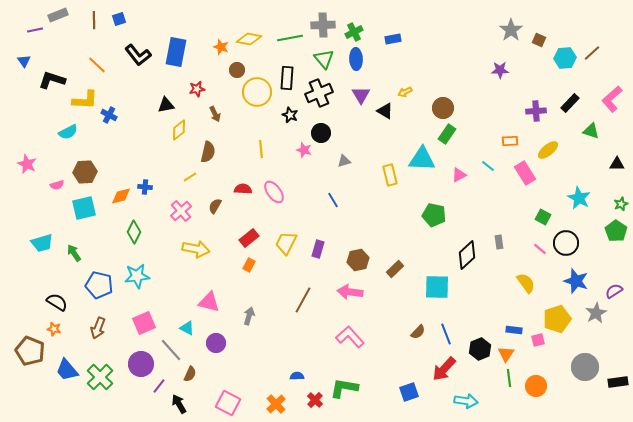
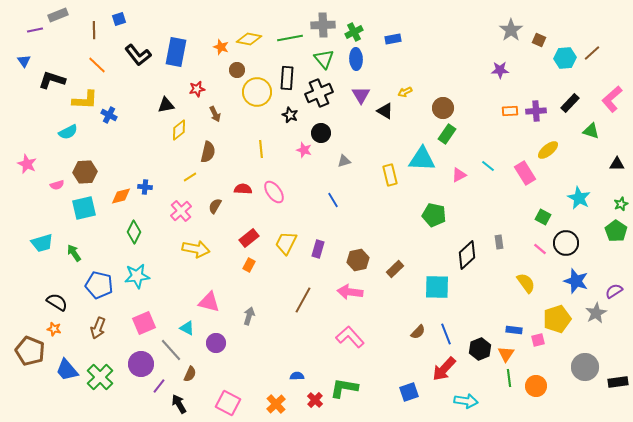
brown line at (94, 20): moved 10 px down
orange rectangle at (510, 141): moved 30 px up
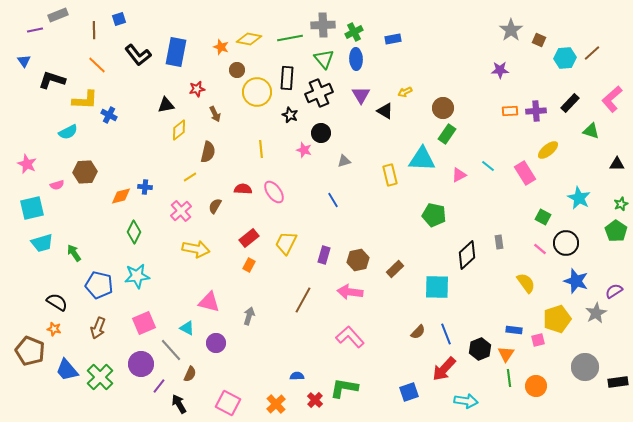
cyan square at (84, 208): moved 52 px left
purple rectangle at (318, 249): moved 6 px right, 6 px down
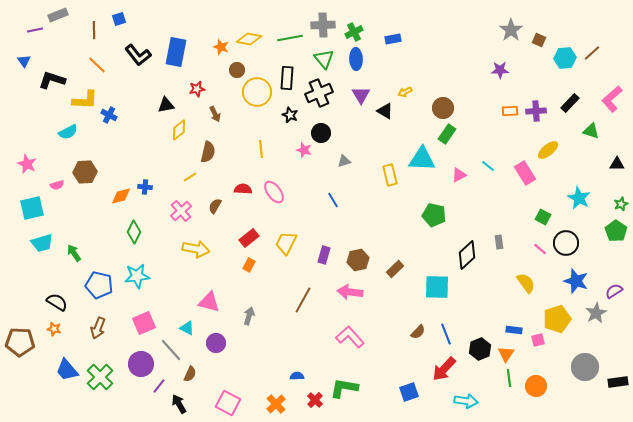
brown pentagon at (30, 351): moved 10 px left, 9 px up; rotated 20 degrees counterclockwise
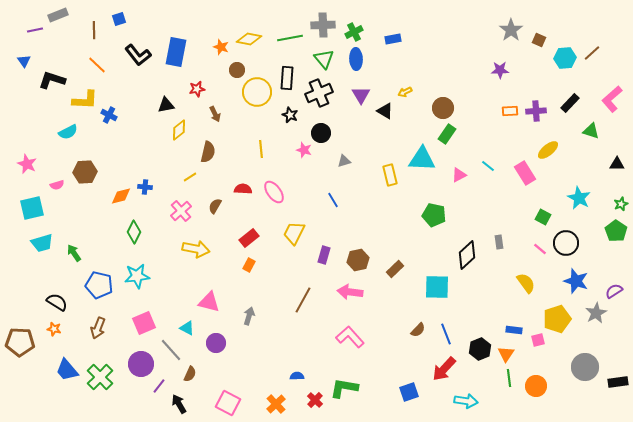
yellow trapezoid at (286, 243): moved 8 px right, 10 px up
brown semicircle at (418, 332): moved 2 px up
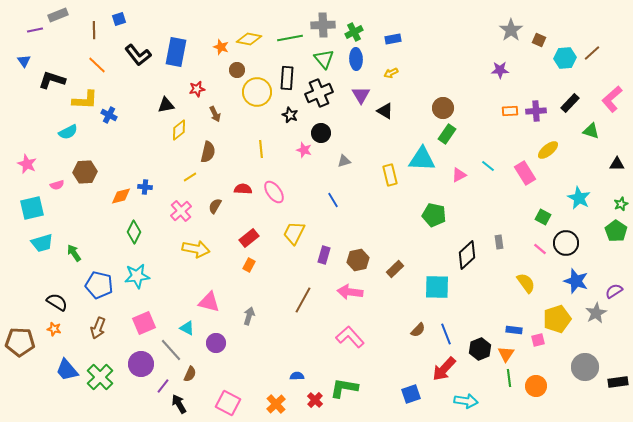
yellow arrow at (405, 92): moved 14 px left, 19 px up
purple line at (159, 386): moved 4 px right
blue square at (409, 392): moved 2 px right, 2 px down
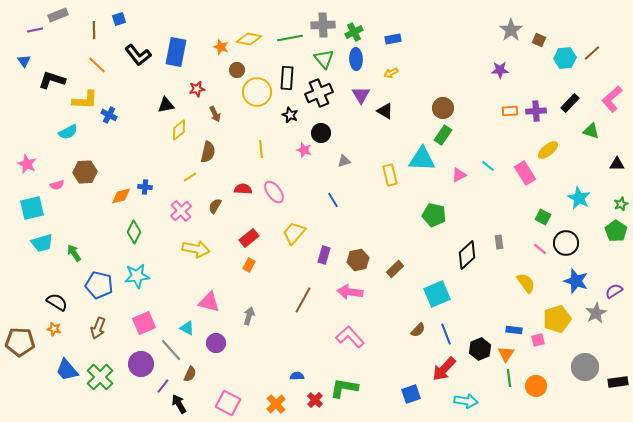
green rectangle at (447, 134): moved 4 px left, 1 px down
yellow trapezoid at (294, 233): rotated 15 degrees clockwise
cyan square at (437, 287): moved 7 px down; rotated 24 degrees counterclockwise
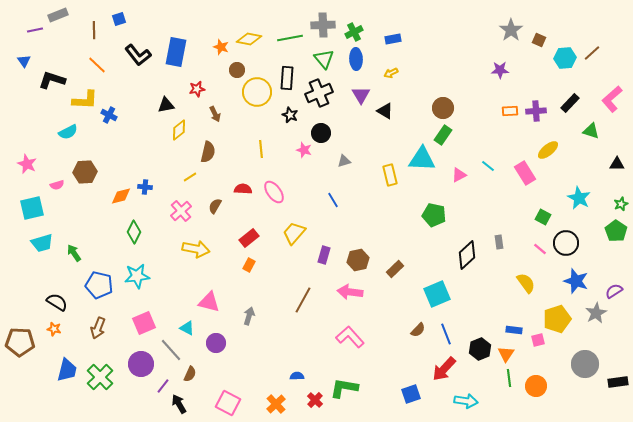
gray circle at (585, 367): moved 3 px up
blue trapezoid at (67, 370): rotated 125 degrees counterclockwise
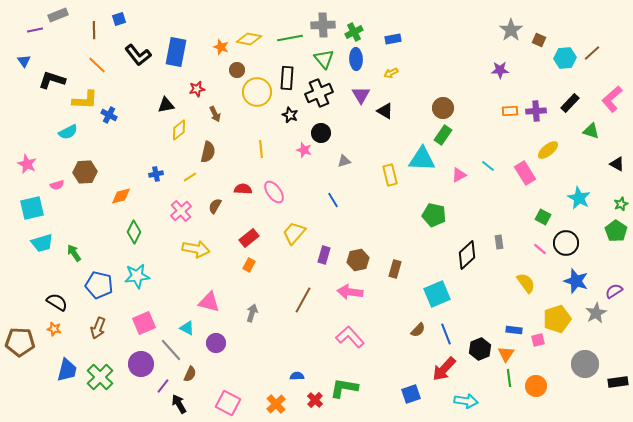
black triangle at (617, 164): rotated 28 degrees clockwise
blue cross at (145, 187): moved 11 px right, 13 px up; rotated 16 degrees counterclockwise
brown rectangle at (395, 269): rotated 30 degrees counterclockwise
gray arrow at (249, 316): moved 3 px right, 3 px up
